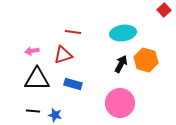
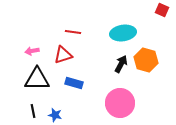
red square: moved 2 px left; rotated 24 degrees counterclockwise
blue rectangle: moved 1 px right, 1 px up
black line: rotated 72 degrees clockwise
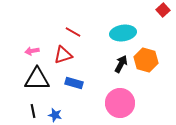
red square: moved 1 px right; rotated 24 degrees clockwise
red line: rotated 21 degrees clockwise
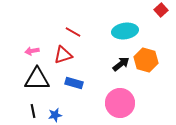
red square: moved 2 px left
cyan ellipse: moved 2 px right, 2 px up
black arrow: rotated 24 degrees clockwise
blue star: rotated 24 degrees counterclockwise
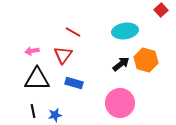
red triangle: rotated 36 degrees counterclockwise
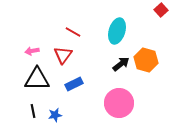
cyan ellipse: moved 8 px left; rotated 65 degrees counterclockwise
blue rectangle: moved 1 px down; rotated 42 degrees counterclockwise
pink circle: moved 1 px left
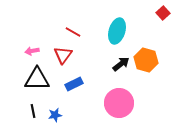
red square: moved 2 px right, 3 px down
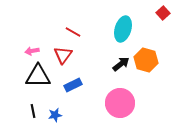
cyan ellipse: moved 6 px right, 2 px up
black triangle: moved 1 px right, 3 px up
blue rectangle: moved 1 px left, 1 px down
pink circle: moved 1 px right
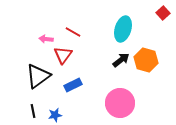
pink arrow: moved 14 px right, 12 px up; rotated 16 degrees clockwise
black arrow: moved 4 px up
black triangle: rotated 36 degrees counterclockwise
